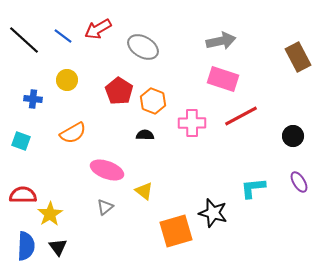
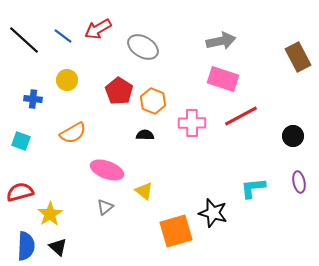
purple ellipse: rotated 20 degrees clockwise
red semicircle: moved 3 px left, 3 px up; rotated 16 degrees counterclockwise
black triangle: rotated 12 degrees counterclockwise
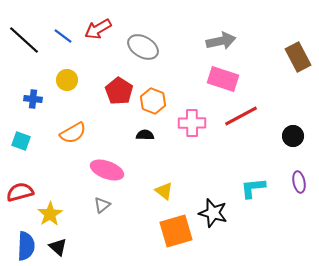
yellow triangle: moved 20 px right
gray triangle: moved 3 px left, 2 px up
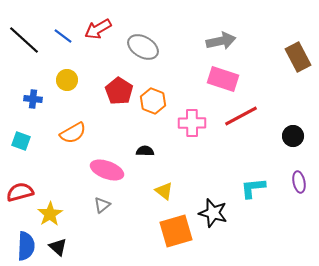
black semicircle: moved 16 px down
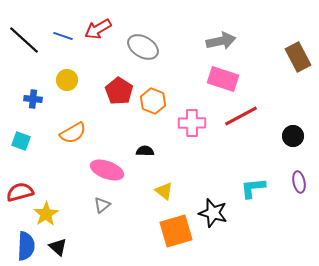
blue line: rotated 18 degrees counterclockwise
yellow star: moved 4 px left
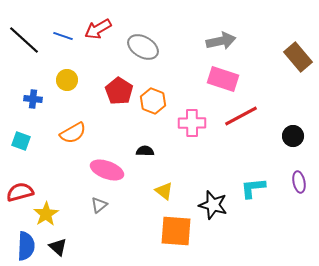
brown rectangle: rotated 12 degrees counterclockwise
gray triangle: moved 3 px left
black star: moved 8 px up
orange square: rotated 20 degrees clockwise
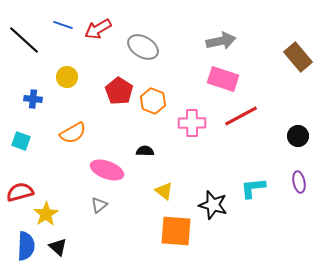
blue line: moved 11 px up
yellow circle: moved 3 px up
black circle: moved 5 px right
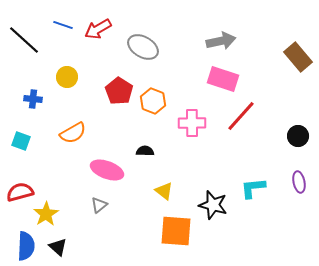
red line: rotated 20 degrees counterclockwise
